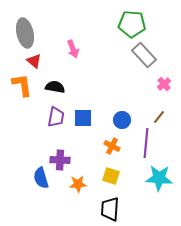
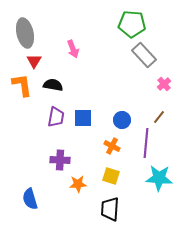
red triangle: rotated 21 degrees clockwise
black semicircle: moved 2 px left, 2 px up
blue semicircle: moved 11 px left, 21 px down
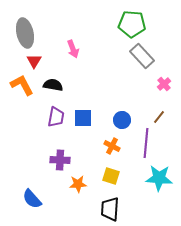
gray rectangle: moved 2 px left, 1 px down
orange L-shape: rotated 20 degrees counterclockwise
blue semicircle: moved 2 px right; rotated 25 degrees counterclockwise
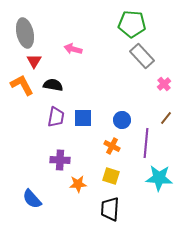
pink arrow: rotated 126 degrees clockwise
brown line: moved 7 px right, 1 px down
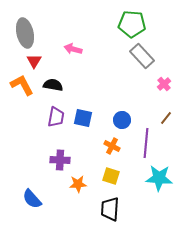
blue square: rotated 12 degrees clockwise
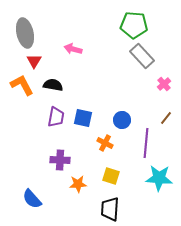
green pentagon: moved 2 px right, 1 px down
orange cross: moved 7 px left, 3 px up
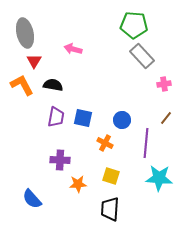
pink cross: rotated 32 degrees clockwise
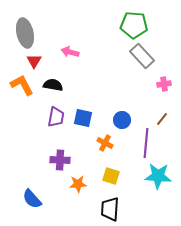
pink arrow: moved 3 px left, 3 px down
brown line: moved 4 px left, 1 px down
cyan star: moved 1 px left, 2 px up
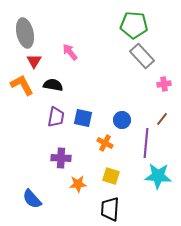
pink arrow: rotated 36 degrees clockwise
purple cross: moved 1 px right, 2 px up
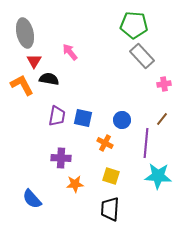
black semicircle: moved 4 px left, 6 px up
purple trapezoid: moved 1 px right, 1 px up
orange star: moved 3 px left
